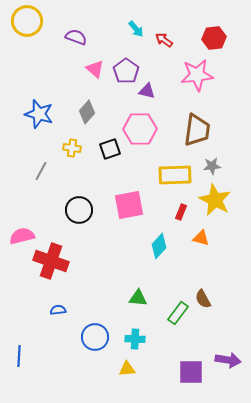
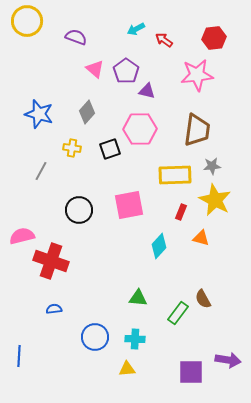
cyan arrow: rotated 102 degrees clockwise
blue semicircle: moved 4 px left, 1 px up
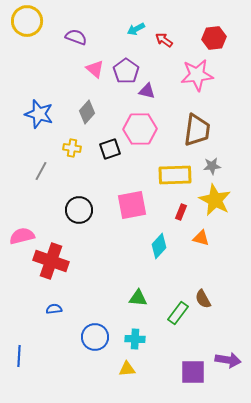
pink square: moved 3 px right
purple square: moved 2 px right
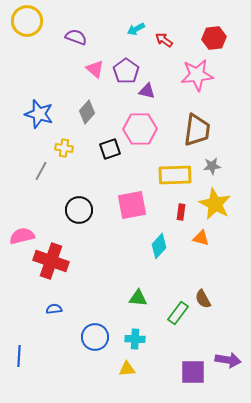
yellow cross: moved 8 px left
yellow star: moved 4 px down
red rectangle: rotated 14 degrees counterclockwise
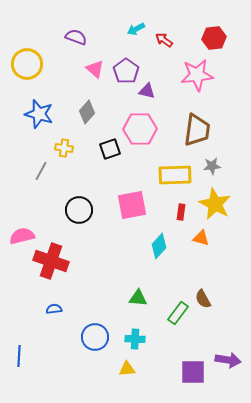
yellow circle: moved 43 px down
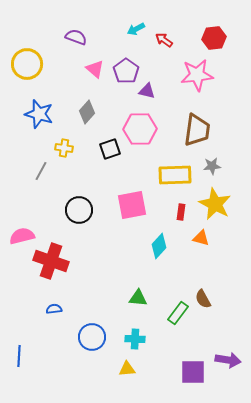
blue circle: moved 3 px left
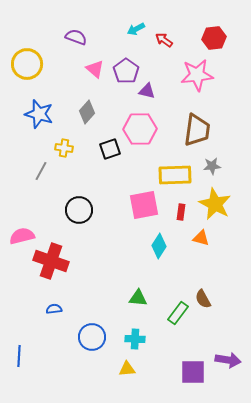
pink square: moved 12 px right
cyan diamond: rotated 10 degrees counterclockwise
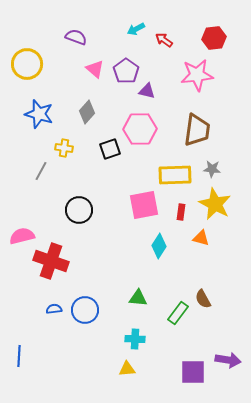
gray star: moved 3 px down; rotated 12 degrees clockwise
blue circle: moved 7 px left, 27 px up
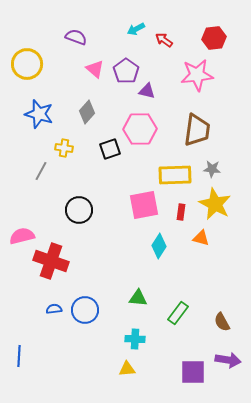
brown semicircle: moved 19 px right, 23 px down
